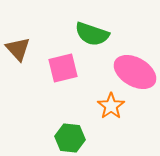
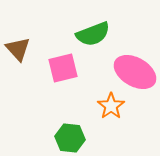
green semicircle: moved 1 px right; rotated 40 degrees counterclockwise
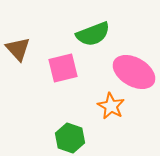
pink ellipse: moved 1 px left
orange star: rotated 8 degrees counterclockwise
green hexagon: rotated 12 degrees clockwise
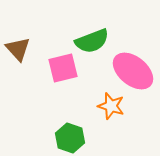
green semicircle: moved 1 px left, 7 px down
pink ellipse: moved 1 px left, 1 px up; rotated 9 degrees clockwise
orange star: rotated 12 degrees counterclockwise
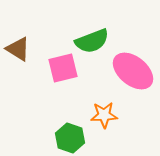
brown triangle: rotated 16 degrees counterclockwise
orange star: moved 7 px left, 9 px down; rotated 20 degrees counterclockwise
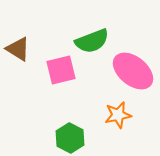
pink square: moved 2 px left, 2 px down
orange star: moved 14 px right; rotated 8 degrees counterclockwise
green hexagon: rotated 8 degrees clockwise
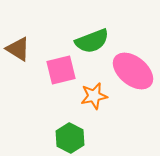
orange star: moved 24 px left, 19 px up
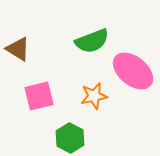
pink square: moved 22 px left, 26 px down
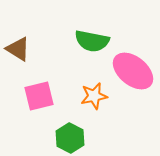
green semicircle: rotated 32 degrees clockwise
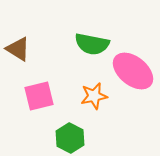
green semicircle: moved 3 px down
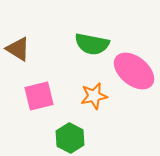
pink ellipse: moved 1 px right
